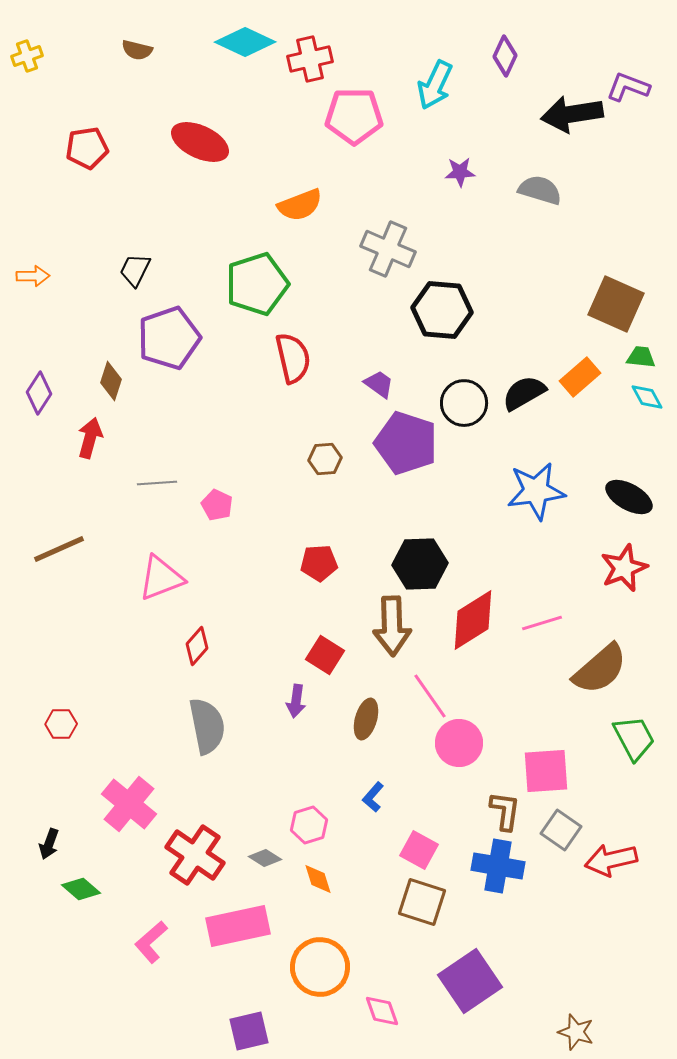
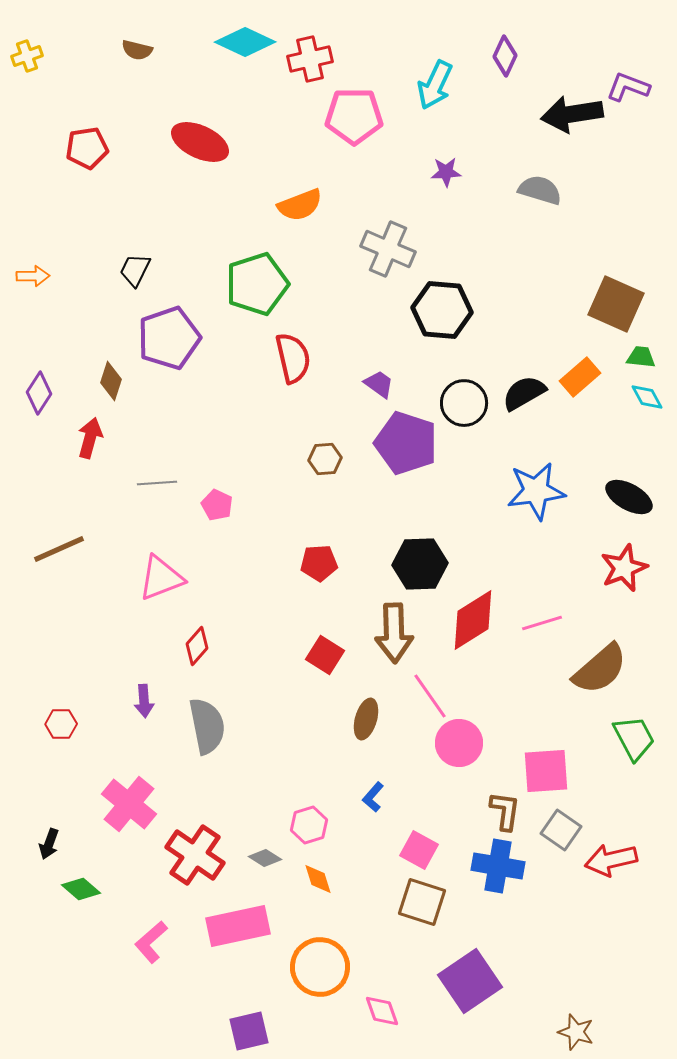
purple star at (460, 172): moved 14 px left
brown arrow at (392, 626): moved 2 px right, 7 px down
purple arrow at (296, 701): moved 152 px left; rotated 12 degrees counterclockwise
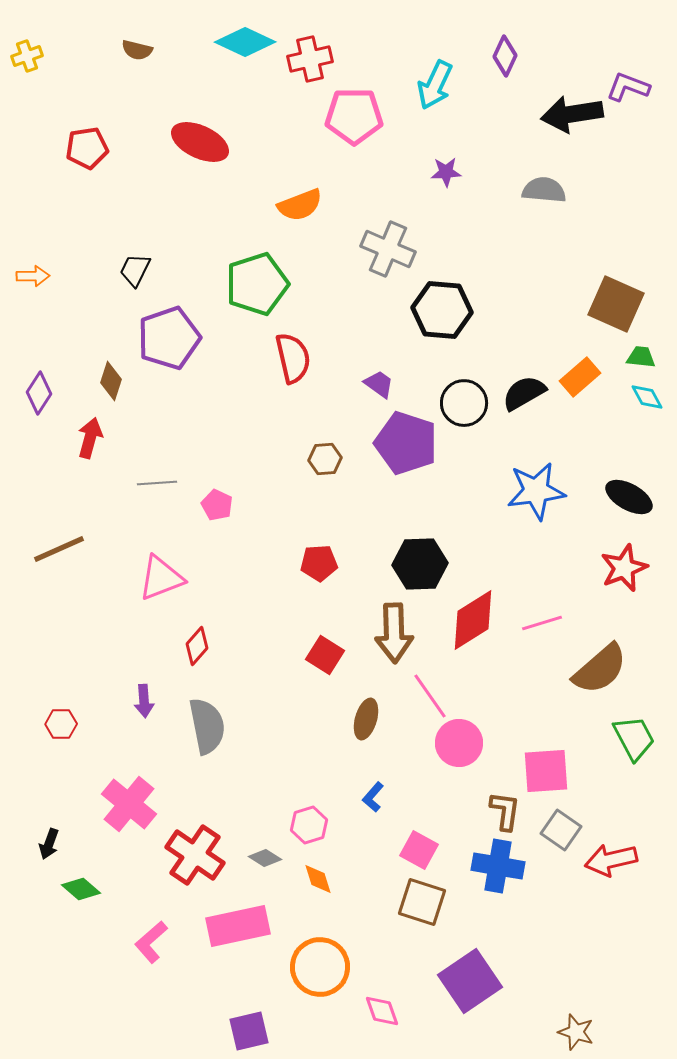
gray semicircle at (540, 190): moved 4 px right; rotated 12 degrees counterclockwise
